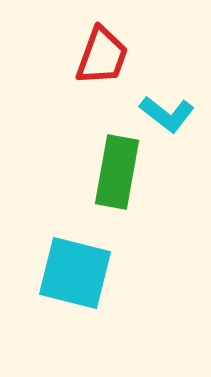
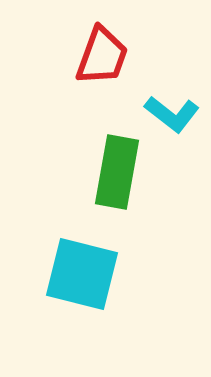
cyan L-shape: moved 5 px right
cyan square: moved 7 px right, 1 px down
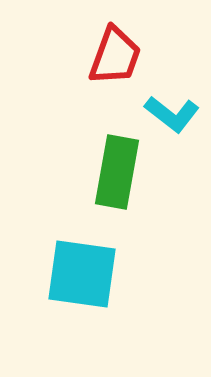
red trapezoid: moved 13 px right
cyan square: rotated 6 degrees counterclockwise
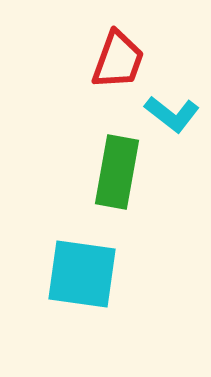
red trapezoid: moved 3 px right, 4 px down
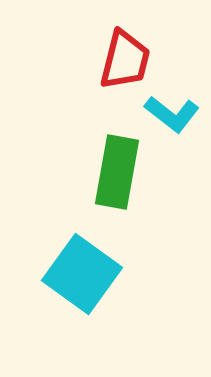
red trapezoid: moved 7 px right; rotated 6 degrees counterclockwise
cyan square: rotated 28 degrees clockwise
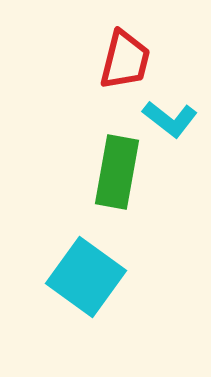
cyan L-shape: moved 2 px left, 5 px down
cyan square: moved 4 px right, 3 px down
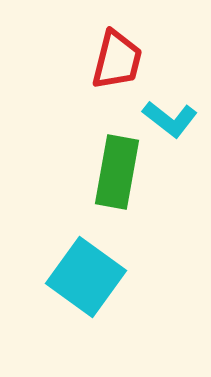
red trapezoid: moved 8 px left
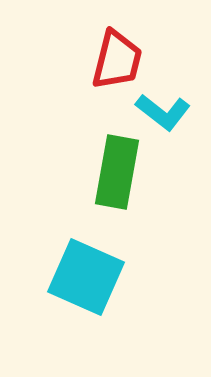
cyan L-shape: moved 7 px left, 7 px up
cyan square: rotated 12 degrees counterclockwise
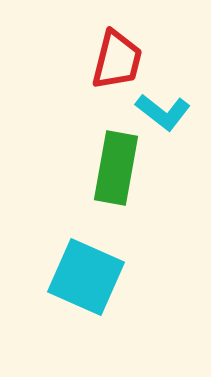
green rectangle: moved 1 px left, 4 px up
